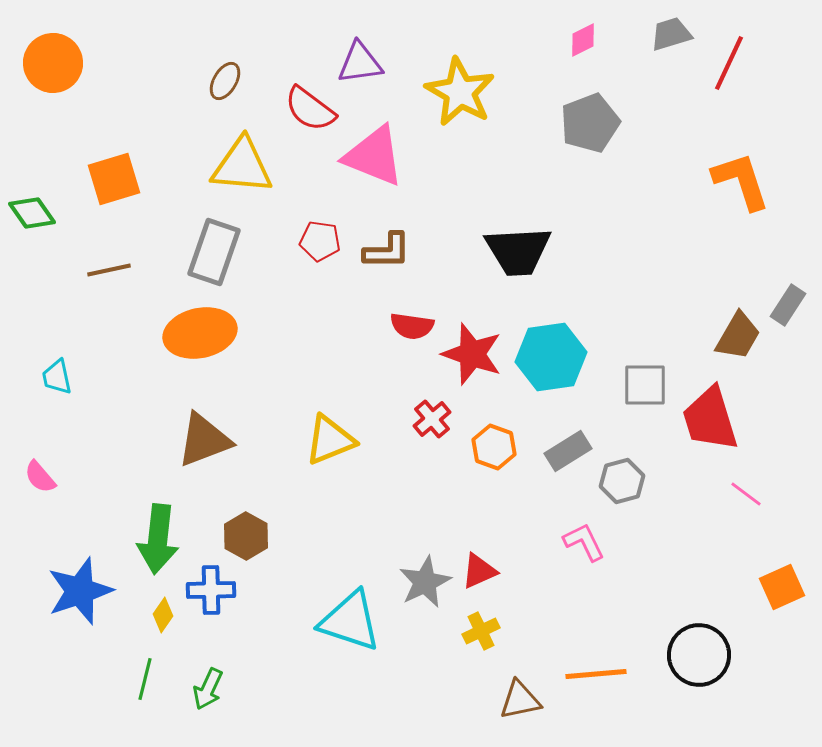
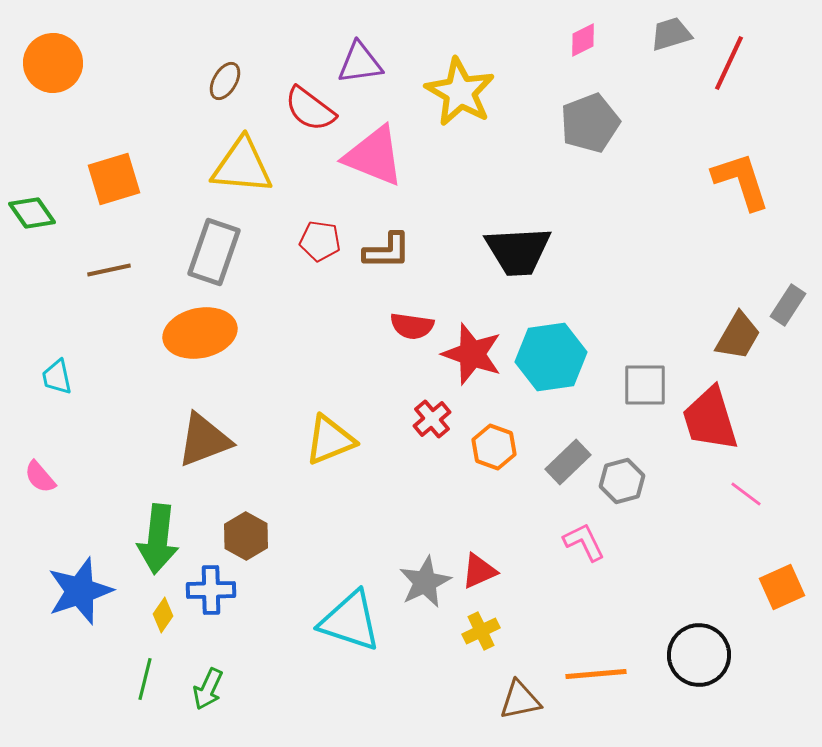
gray rectangle at (568, 451): moved 11 px down; rotated 12 degrees counterclockwise
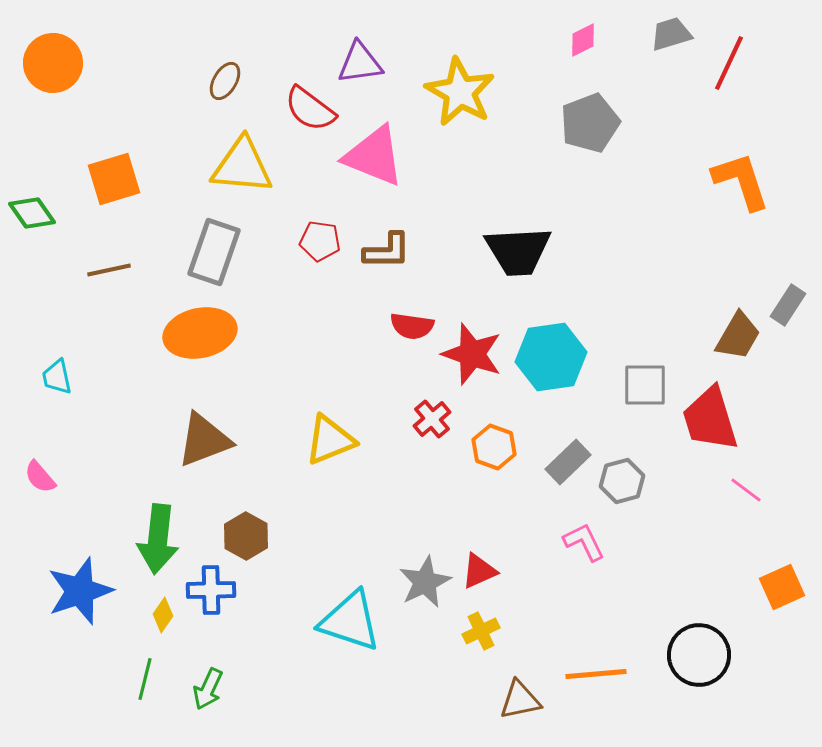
pink line at (746, 494): moved 4 px up
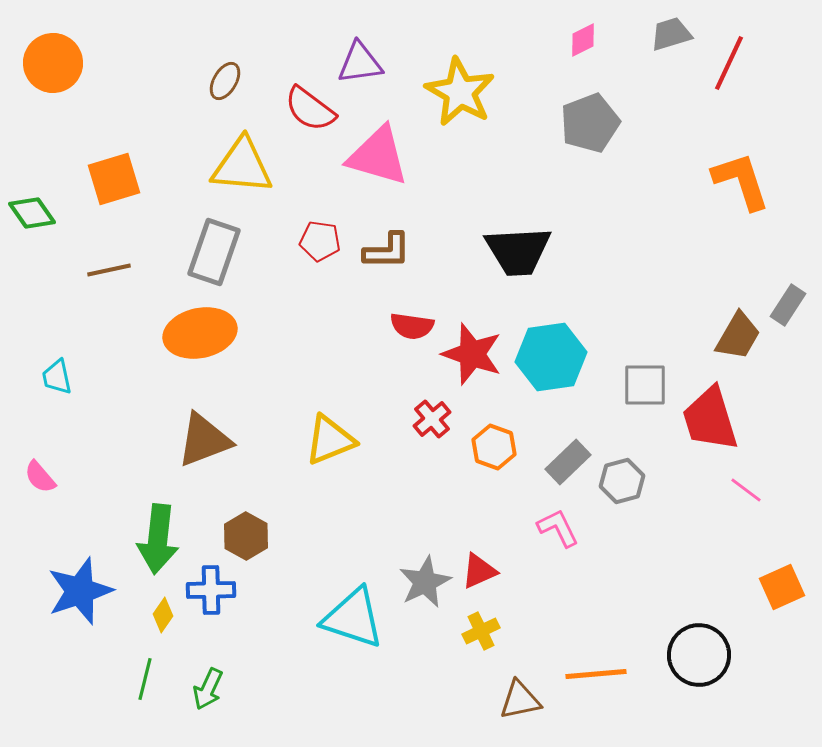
pink triangle at (374, 156): moved 4 px right; rotated 6 degrees counterclockwise
pink L-shape at (584, 542): moved 26 px left, 14 px up
cyan triangle at (350, 621): moved 3 px right, 3 px up
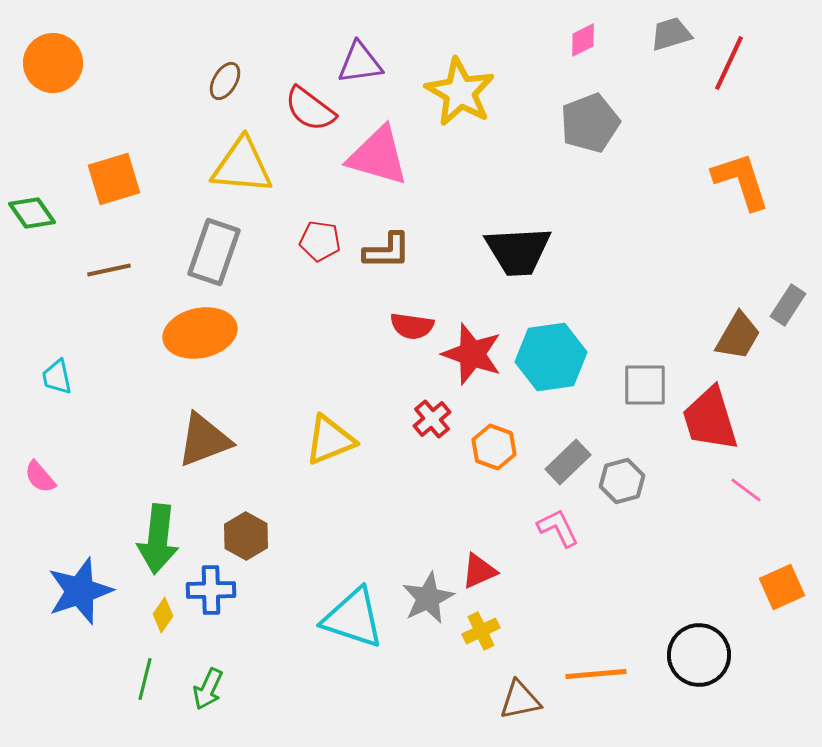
gray star at (425, 582): moved 3 px right, 16 px down
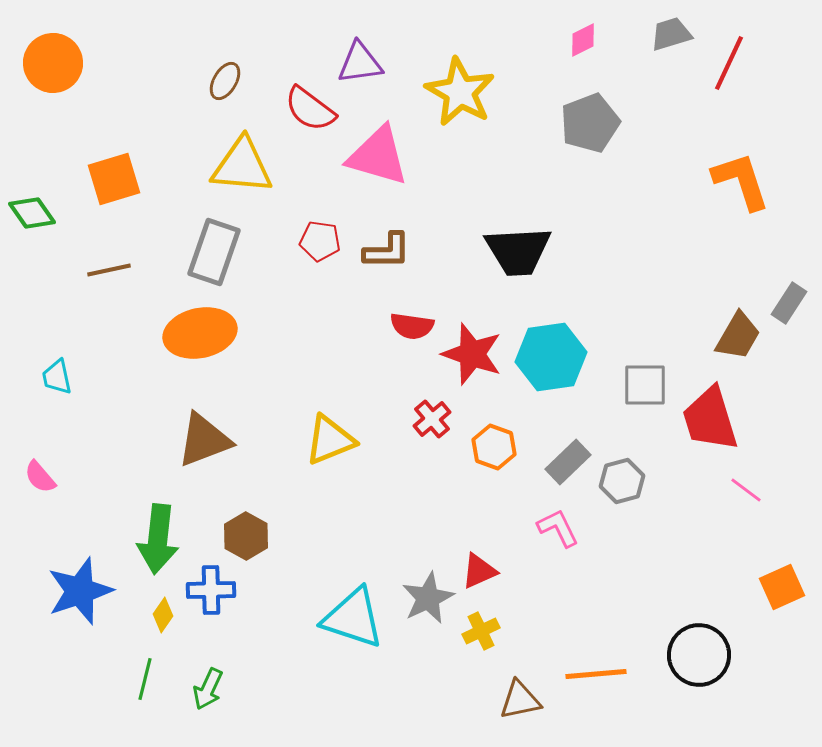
gray rectangle at (788, 305): moved 1 px right, 2 px up
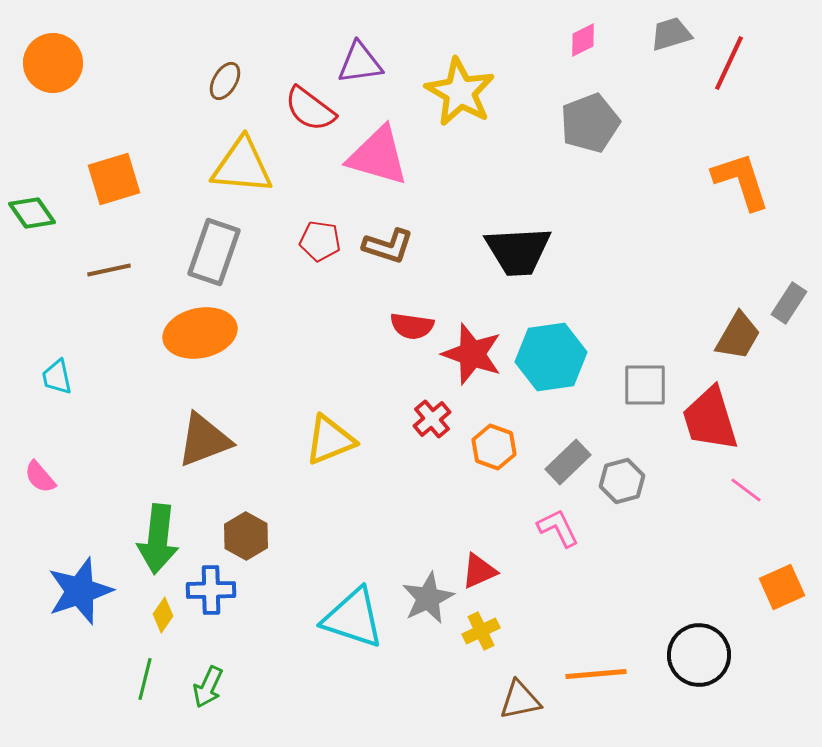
brown L-shape at (387, 251): moved 1 px right, 5 px up; rotated 18 degrees clockwise
green arrow at (208, 689): moved 2 px up
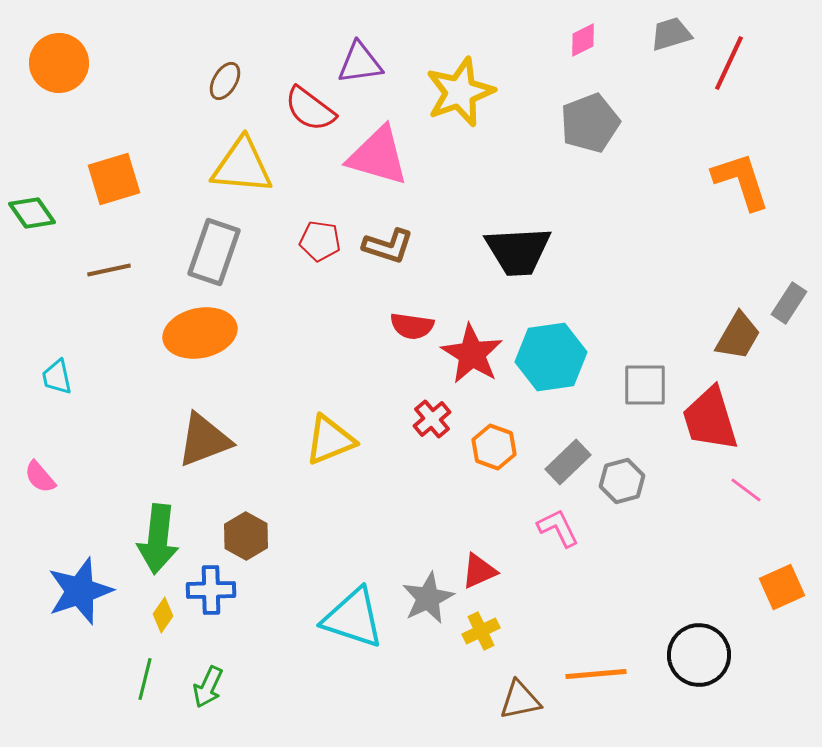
orange circle at (53, 63): moved 6 px right
yellow star at (460, 92): rotated 22 degrees clockwise
red star at (472, 354): rotated 12 degrees clockwise
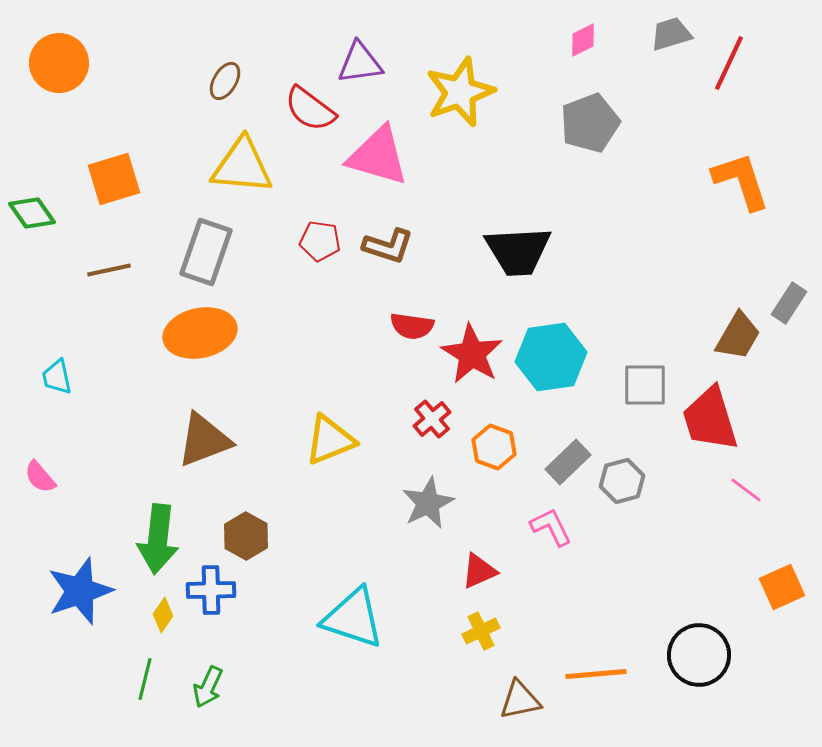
gray rectangle at (214, 252): moved 8 px left
pink L-shape at (558, 528): moved 7 px left, 1 px up
gray star at (428, 598): moved 95 px up
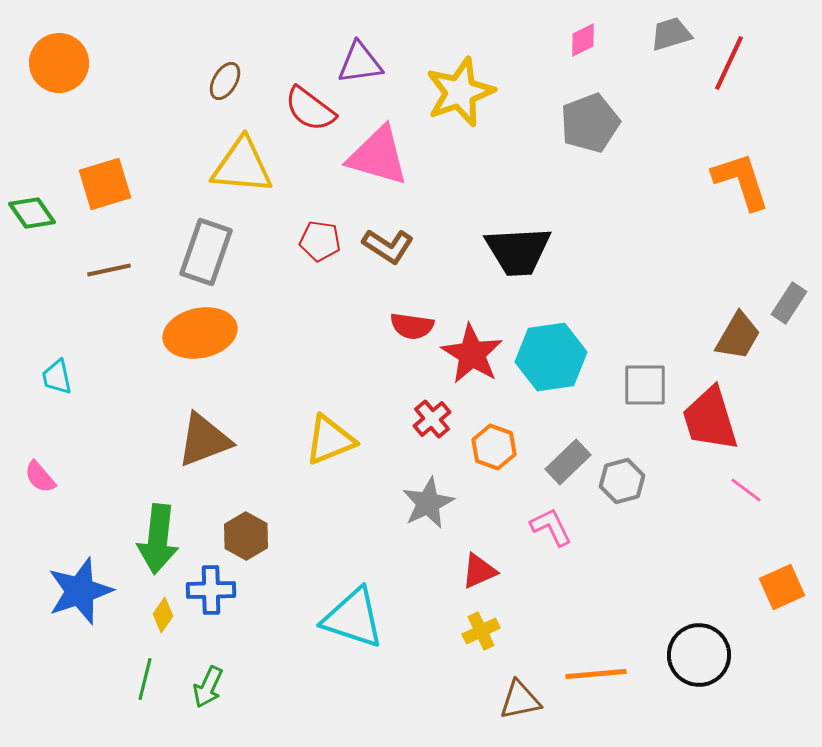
orange square at (114, 179): moved 9 px left, 5 px down
brown L-shape at (388, 246): rotated 15 degrees clockwise
